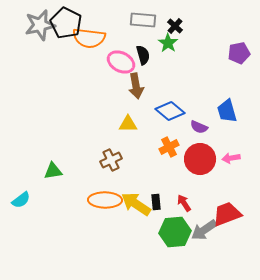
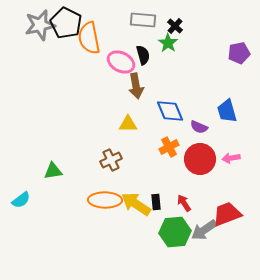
orange semicircle: rotated 72 degrees clockwise
blue diamond: rotated 28 degrees clockwise
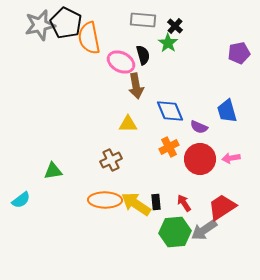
red trapezoid: moved 5 px left, 7 px up; rotated 12 degrees counterclockwise
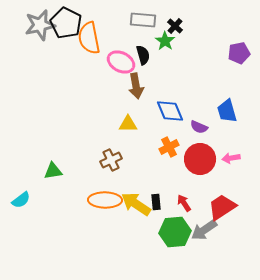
green star: moved 3 px left, 2 px up
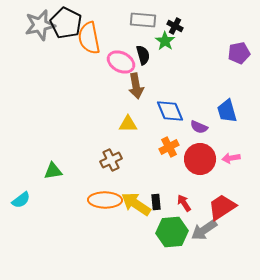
black cross: rotated 14 degrees counterclockwise
green hexagon: moved 3 px left
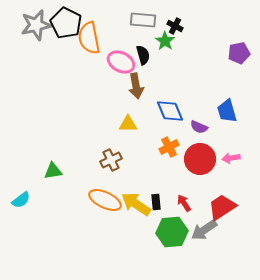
gray star: moved 4 px left
orange ellipse: rotated 24 degrees clockwise
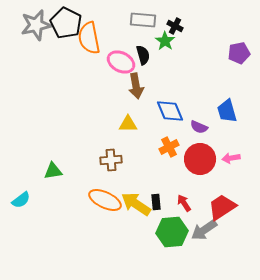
brown cross: rotated 20 degrees clockwise
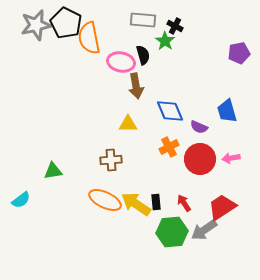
pink ellipse: rotated 16 degrees counterclockwise
